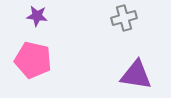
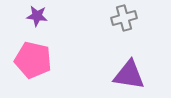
purple triangle: moved 7 px left
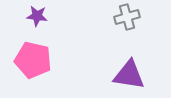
gray cross: moved 3 px right, 1 px up
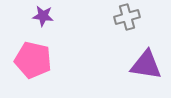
purple star: moved 6 px right
purple triangle: moved 17 px right, 10 px up
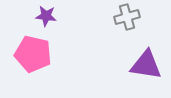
purple star: moved 3 px right
pink pentagon: moved 6 px up
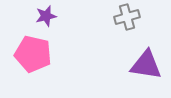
purple star: rotated 20 degrees counterclockwise
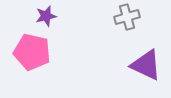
pink pentagon: moved 1 px left, 2 px up
purple triangle: rotated 16 degrees clockwise
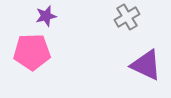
gray cross: rotated 15 degrees counterclockwise
pink pentagon: rotated 15 degrees counterclockwise
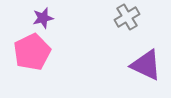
purple star: moved 3 px left, 2 px down
pink pentagon: rotated 24 degrees counterclockwise
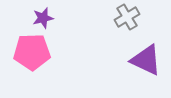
pink pentagon: rotated 24 degrees clockwise
purple triangle: moved 5 px up
